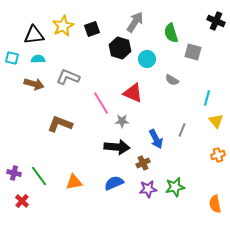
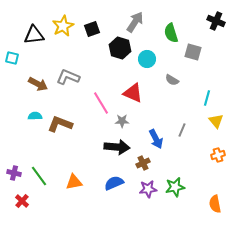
cyan semicircle: moved 3 px left, 57 px down
brown arrow: moved 4 px right; rotated 12 degrees clockwise
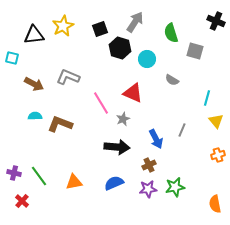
black square: moved 8 px right
gray square: moved 2 px right, 1 px up
brown arrow: moved 4 px left
gray star: moved 1 px right, 2 px up; rotated 24 degrees counterclockwise
brown cross: moved 6 px right, 2 px down
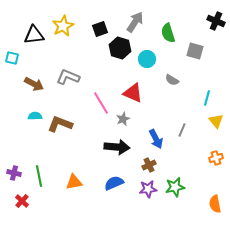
green semicircle: moved 3 px left
orange cross: moved 2 px left, 3 px down
green line: rotated 25 degrees clockwise
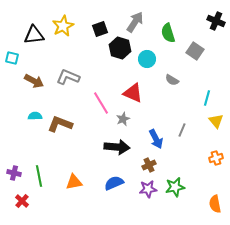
gray square: rotated 18 degrees clockwise
brown arrow: moved 3 px up
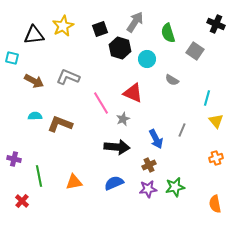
black cross: moved 3 px down
purple cross: moved 14 px up
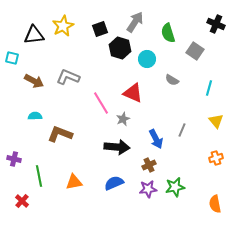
cyan line: moved 2 px right, 10 px up
brown L-shape: moved 10 px down
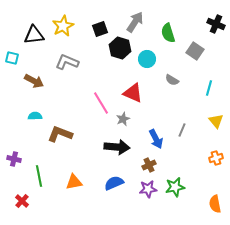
gray L-shape: moved 1 px left, 15 px up
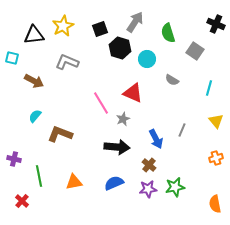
cyan semicircle: rotated 48 degrees counterclockwise
brown cross: rotated 24 degrees counterclockwise
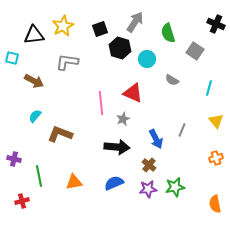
gray L-shape: rotated 15 degrees counterclockwise
pink line: rotated 25 degrees clockwise
red cross: rotated 32 degrees clockwise
